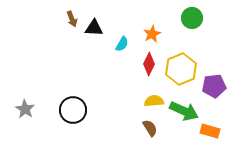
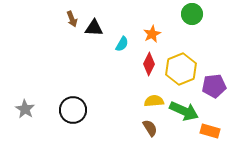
green circle: moved 4 px up
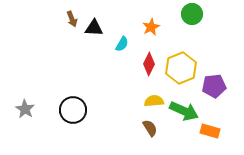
orange star: moved 1 px left, 7 px up
yellow hexagon: moved 1 px up
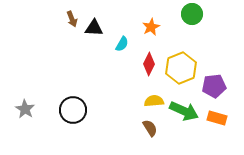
orange rectangle: moved 7 px right, 13 px up
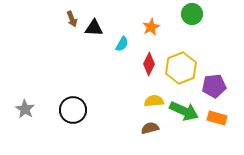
brown semicircle: rotated 72 degrees counterclockwise
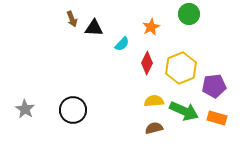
green circle: moved 3 px left
cyan semicircle: rotated 14 degrees clockwise
red diamond: moved 2 px left, 1 px up
brown semicircle: moved 4 px right
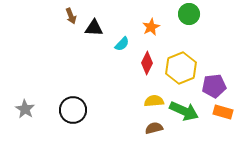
brown arrow: moved 1 px left, 3 px up
orange rectangle: moved 6 px right, 6 px up
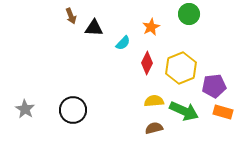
cyan semicircle: moved 1 px right, 1 px up
